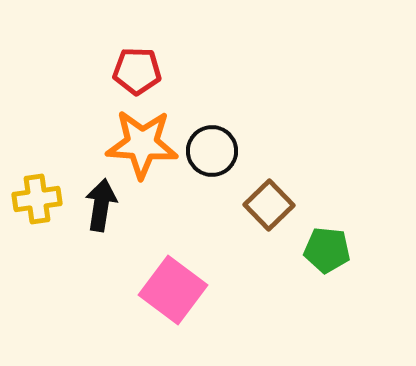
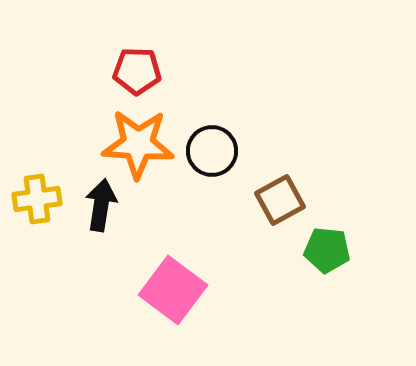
orange star: moved 4 px left
brown square: moved 11 px right, 5 px up; rotated 15 degrees clockwise
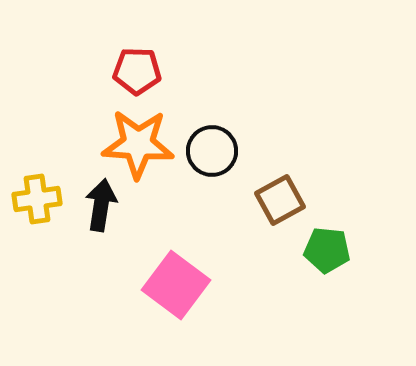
pink square: moved 3 px right, 5 px up
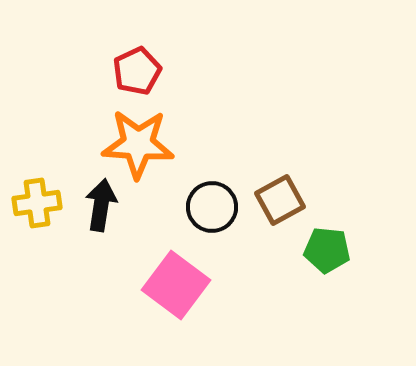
red pentagon: rotated 27 degrees counterclockwise
black circle: moved 56 px down
yellow cross: moved 4 px down
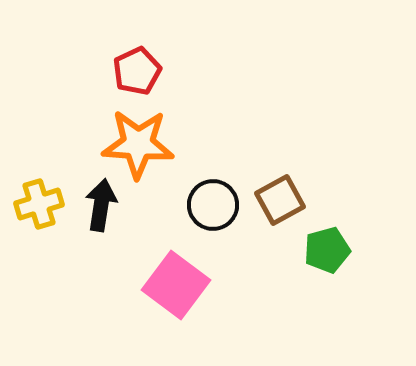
yellow cross: moved 2 px right, 1 px down; rotated 9 degrees counterclockwise
black circle: moved 1 px right, 2 px up
green pentagon: rotated 21 degrees counterclockwise
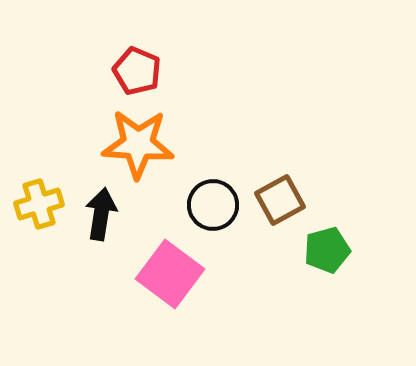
red pentagon: rotated 24 degrees counterclockwise
black arrow: moved 9 px down
pink square: moved 6 px left, 11 px up
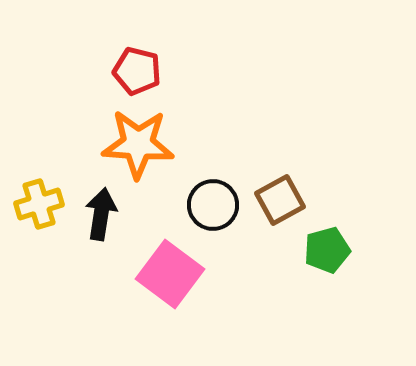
red pentagon: rotated 9 degrees counterclockwise
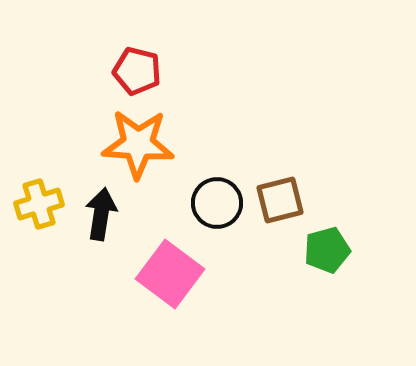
brown square: rotated 15 degrees clockwise
black circle: moved 4 px right, 2 px up
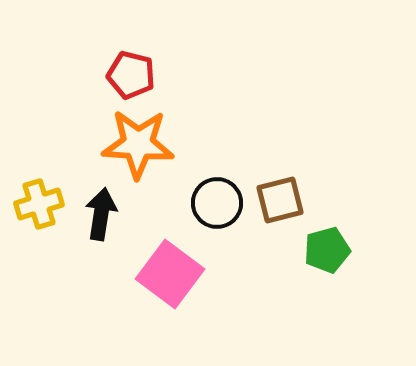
red pentagon: moved 6 px left, 4 px down
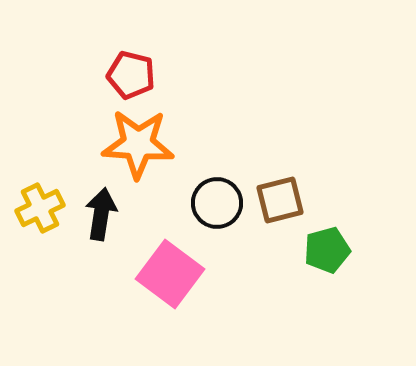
yellow cross: moved 1 px right, 4 px down; rotated 9 degrees counterclockwise
